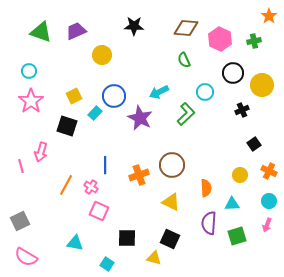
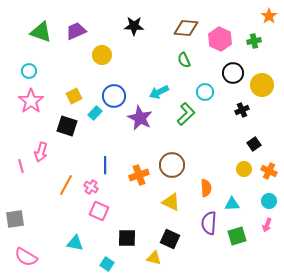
yellow circle at (240, 175): moved 4 px right, 6 px up
gray square at (20, 221): moved 5 px left, 2 px up; rotated 18 degrees clockwise
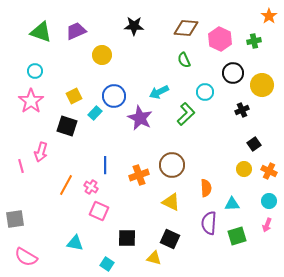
cyan circle at (29, 71): moved 6 px right
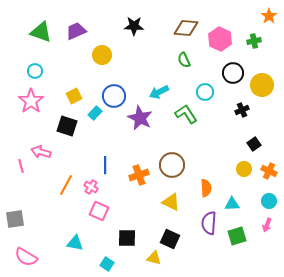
green L-shape at (186, 114): rotated 80 degrees counterclockwise
pink arrow at (41, 152): rotated 90 degrees clockwise
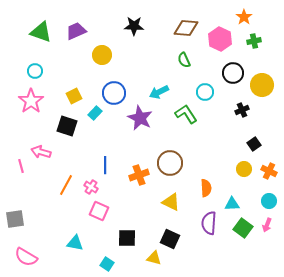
orange star at (269, 16): moved 25 px left, 1 px down
blue circle at (114, 96): moved 3 px up
brown circle at (172, 165): moved 2 px left, 2 px up
green square at (237, 236): moved 6 px right, 8 px up; rotated 36 degrees counterclockwise
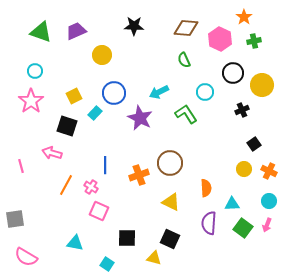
pink arrow at (41, 152): moved 11 px right, 1 px down
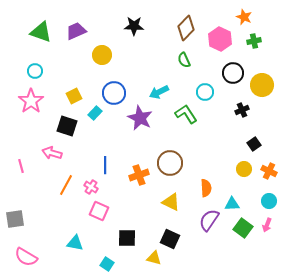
orange star at (244, 17): rotated 14 degrees counterclockwise
brown diamond at (186, 28): rotated 50 degrees counterclockwise
purple semicircle at (209, 223): moved 3 px up; rotated 30 degrees clockwise
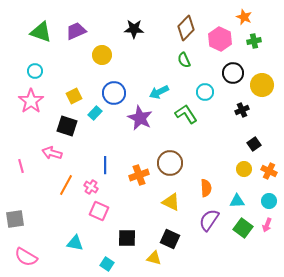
black star at (134, 26): moved 3 px down
cyan triangle at (232, 204): moved 5 px right, 3 px up
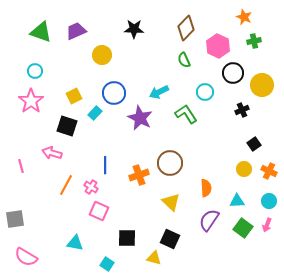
pink hexagon at (220, 39): moved 2 px left, 7 px down
yellow triangle at (171, 202): rotated 18 degrees clockwise
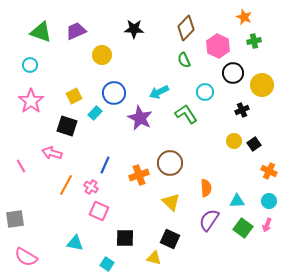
cyan circle at (35, 71): moved 5 px left, 6 px up
blue line at (105, 165): rotated 24 degrees clockwise
pink line at (21, 166): rotated 16 degrees counterclockwise
yellow circle at (244, 169): moved 10 px left, 28 px up
black square at (127, 238): moved 2 px left
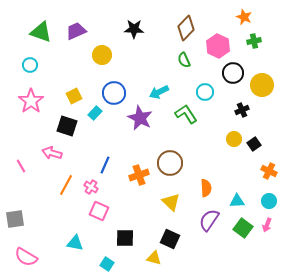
yellow circle at (234, 141): moved 2 px up
